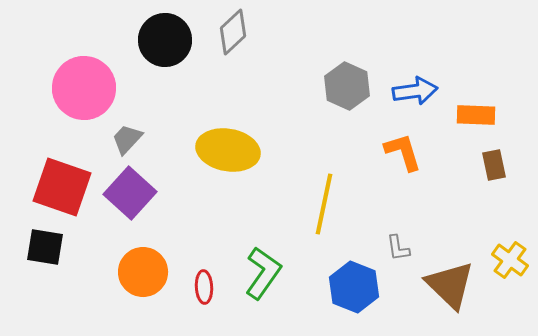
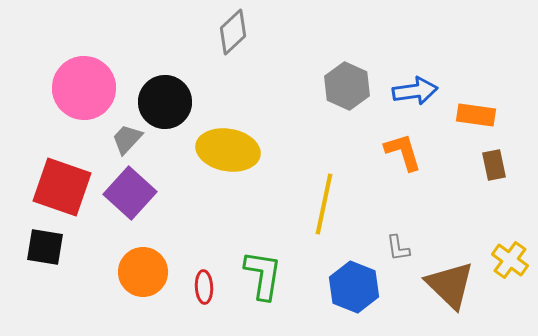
black circle: moved 62 px down
orange rectangle: rotated 6 degrees clockwise
green L-shape: moved 2 px down; rotated 26 degrees counterclockwise
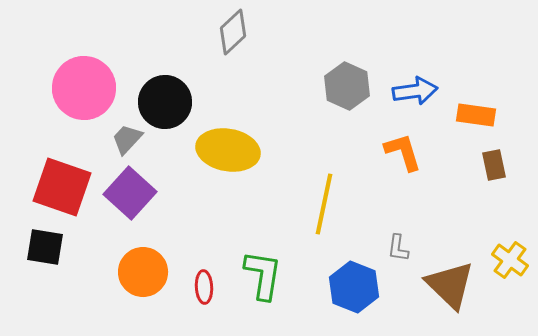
gray L-shape: rotated 16 degrees clockwise
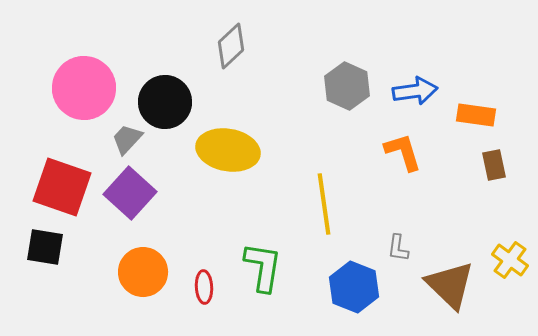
gray diamond: moved 2 px left, 14 px down
yellow line: rotated 20 degrees counterclockwise
green L-shape: moved 8 px up
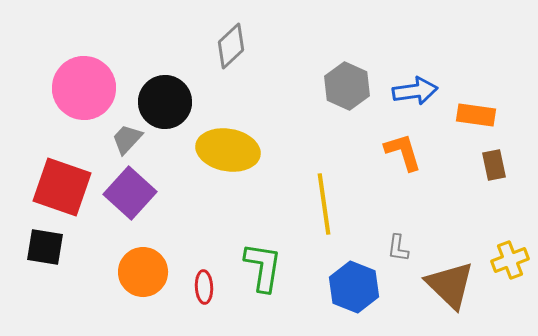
yellow cross: rotated 33 degrees clockwise
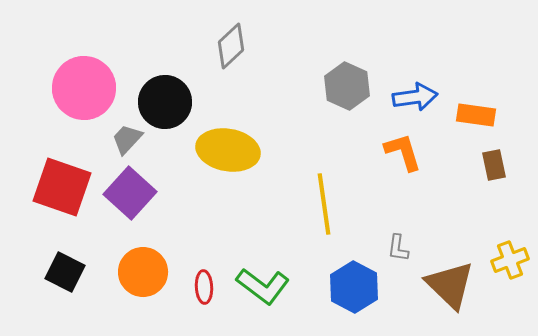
blue arrow: moved 6 px down
black square: moved 20 px right, 25 px down; rotated 18 degrees clockwise
green L-shape: moved 19 px down; rotated 118 degrees clockwise
blue hexagon: rotated 6 degrees clockwise
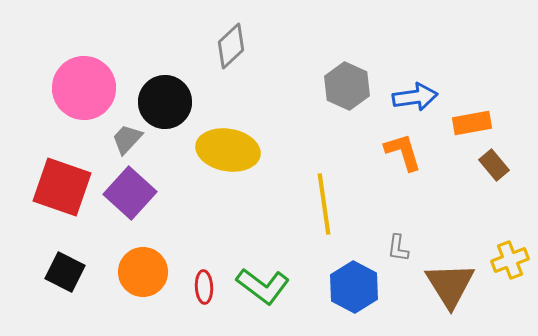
orange rectangle: moved 4 px left, 8 px down; rotated 18 degrees counterclockwise
brown rectangle: rotated 28 degrees counterclockwise
brown triangle: rotated 14 degrees clockwise
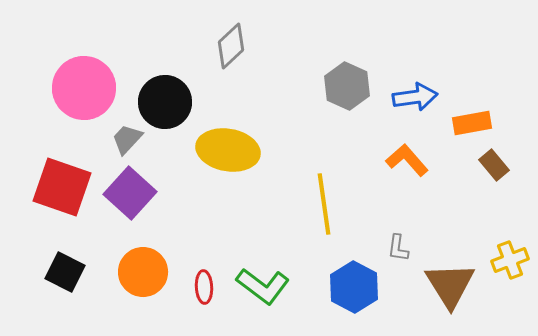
orange L-shape: moved 4 px right, 8 px down; rotated 24 degrees counterclockwise
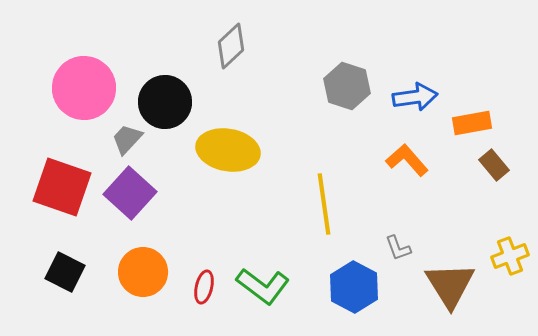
gray hexagon: rotated 6 degrees counterclockwise
gray L-shape: rotated 28 degrees counterclockwise
yellow cross: moved 4 px up
red ellipse: rotated 16 degrees clockwise
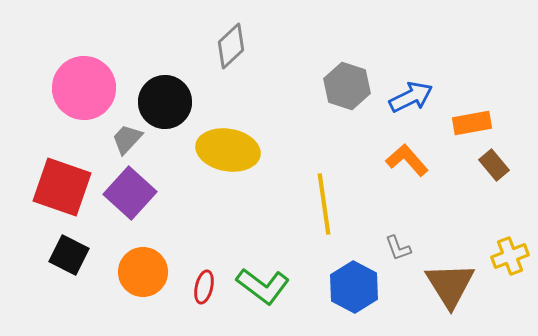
blue arrow: moved 4 px left; rotated 18 degrees counterclockwise
black square: moved 4 px right, 17 px up
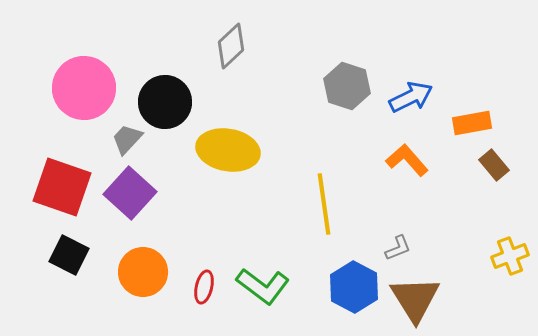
gray L-shape: rotated 92 degrees counterclockwise
brown triangle: moved 35 px left, 14 px down
